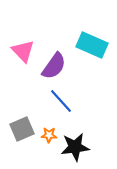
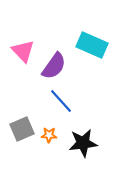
black star: moved 8 px right, 4 px up
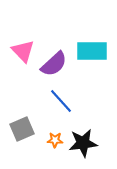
cyan rectangle: moved 6 px down; rotated 24 degrees counterclockwise
purple semicircle: moved 2 px up; rotated 12 degrees clockwise
orange star: moved 6 px right, 5 px down
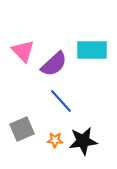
cyan rectangle: moved 1 px up
black star: moved 2 px up
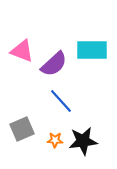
pink triangle: moved 1 px left; rotated 25 degrees counterclockwise
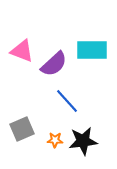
blue line: moved 6 px right
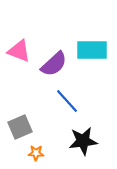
pink triangle: moved 3 px left
gray square: moved 2 px left, 2 px up
orange star: moved 19 px left, 13 px down
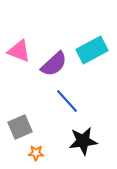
cyan rectangle: rotated 28 degrees counterclockwise
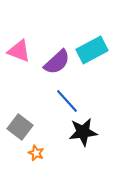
purple semicircle: moved 3 px right, 2 px up
gray square: rotated 30 degrees counterclockwise
black star: moved 9 px up
orange star: rotated 21 degrees clockwise
